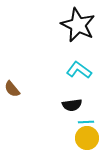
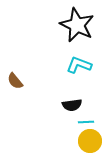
black star: moved 1 px left
cyan L-shape: moved 5 px up; rotated 15 degrees counterclockwise
brown semicircle: moved 3 px right, 8 px up
yellow circle: moved 3 px right, 3 px down
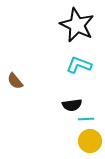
cyan line: moved 3 px up
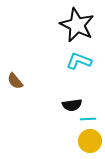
cyan L-shape: moved 4 px up
cyan line: moved 2 px right
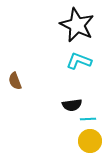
brown semicircle: rotated 18 degrees clockwise
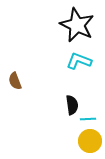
black semicircle: rotated 90 degrees counterclockwise
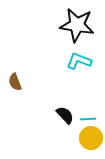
black star: rotated 16 degrees counterclockwise
brown semicircle: moved 1 px down
black semicircle: moved 7 px left, 10 px down; rotated 36 degrees counterclockwise
yellow circle: moved 1 px right, 3 px up
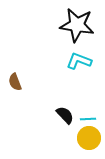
yellow circle: moved 2 px left
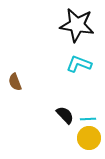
cyan L-shape: moved 3 px down
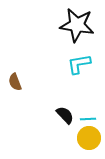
cyan L-shape: rotated 30 degrees counterclockwise
